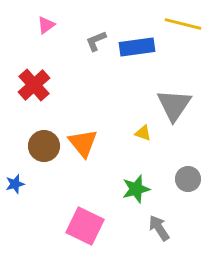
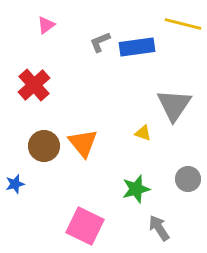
gray L-shape: moved 4 px right, 1 px down
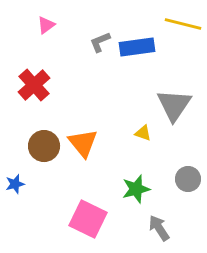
pink square: moved 3 px right, 7 px up
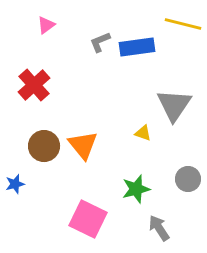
orange triangle: moved 2 px down
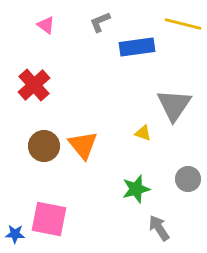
pink triangle: rotated 48 degrees counterclockwise
gray L-shape: moved 20 px up
blue star: moved 50 px down; rotated 18 degrees clockwise
pink square: moved 39 px left; rotated 15 degrees counterclockwise
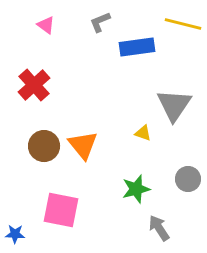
pink square: moved 12 px right, 9 px up
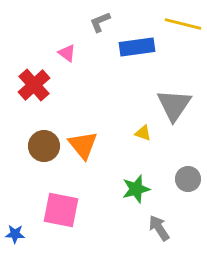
pink triangle: moved 21 px right, 28 px down
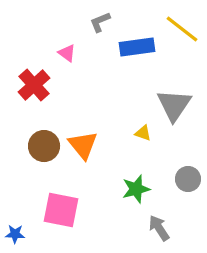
yellow line: moved 1 px left, 5 px down; rotated 24 degrees clockwise
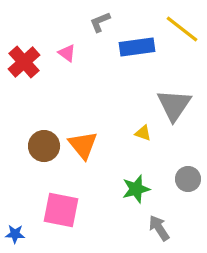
red cross: moved 10 px left, 23 px up
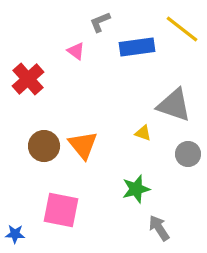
pink triangle: moved 9 px right, 2 px up
red cross: moved 4 px right, 17 px down
gray triangle: rotated 45 degrees counterclockwise
gray circle: moved 25 px up
